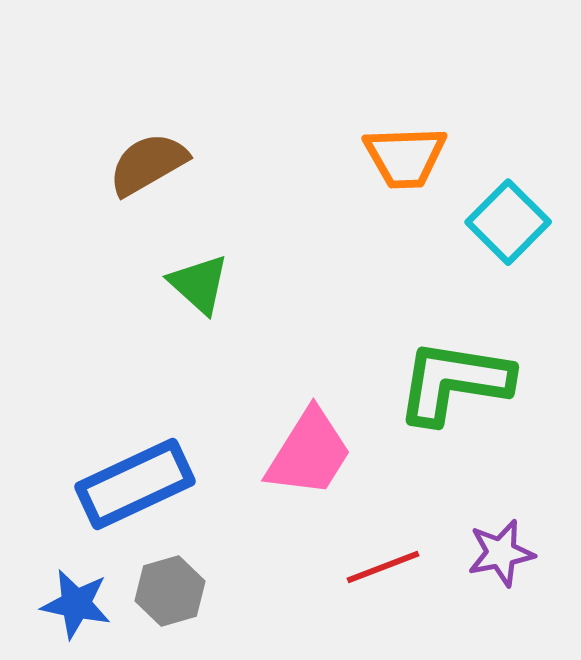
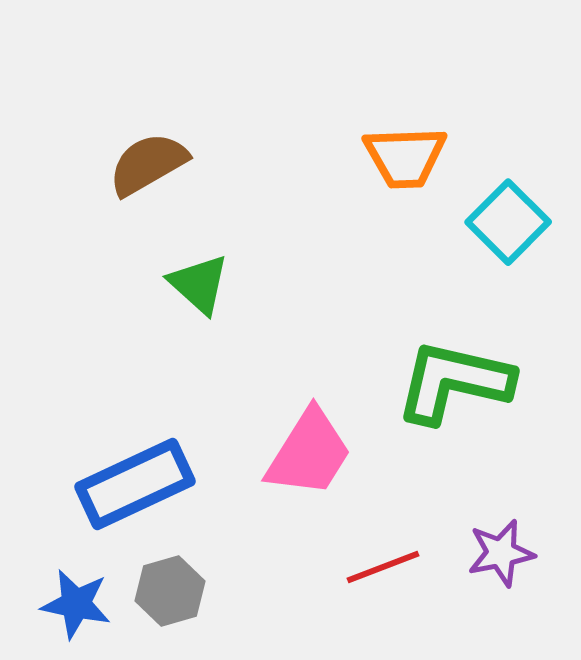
green L-shape: rotated 4 degrees clockwise
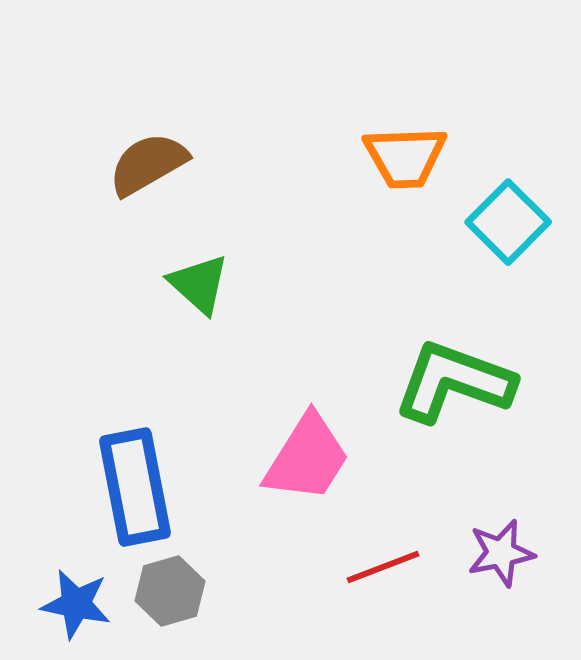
green L-shape: rotated 7 degrees clockwise
pink trapezoid: moved 2 px left, 5 px down
blue rectangle: moved 3 px down; rotated 76 degrees counterclockwise
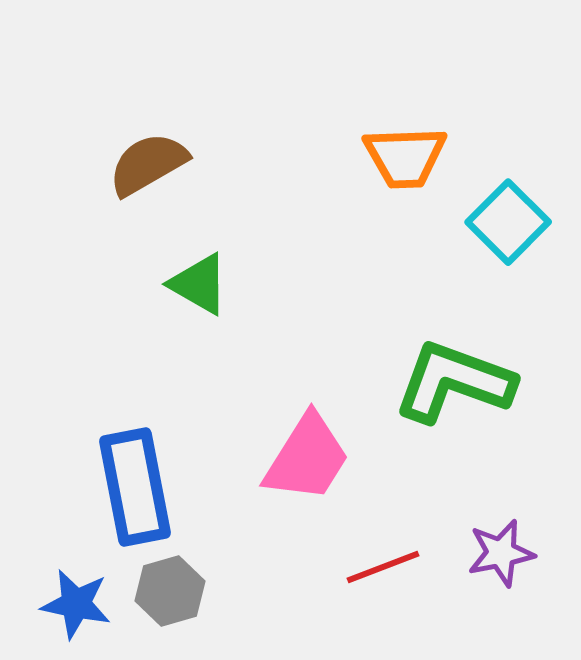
green triangle: rotated 12 degrees counterclockwise
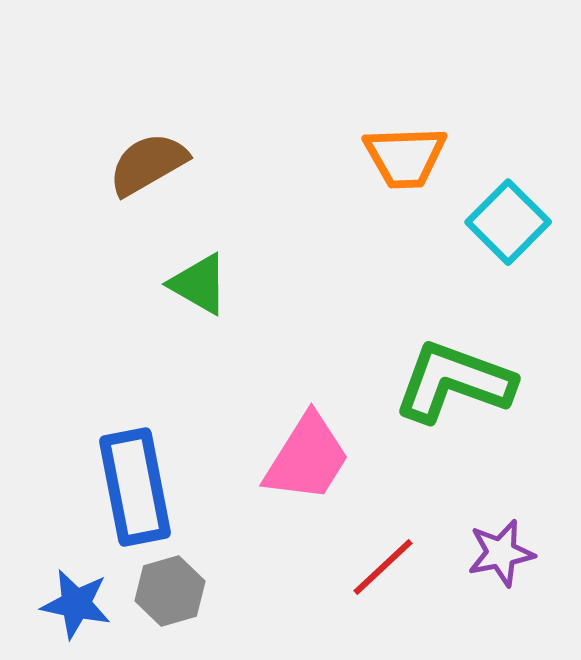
red line: rotated 22 degrees counterclockwise
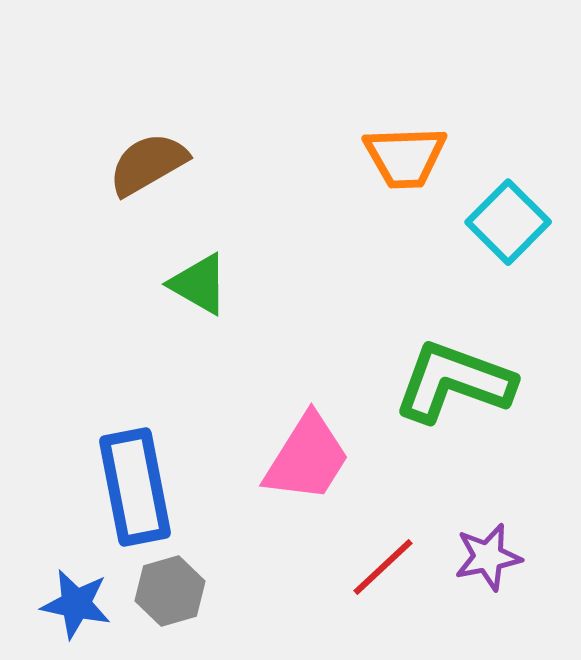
purple star: moved 13 px left, 4 px down
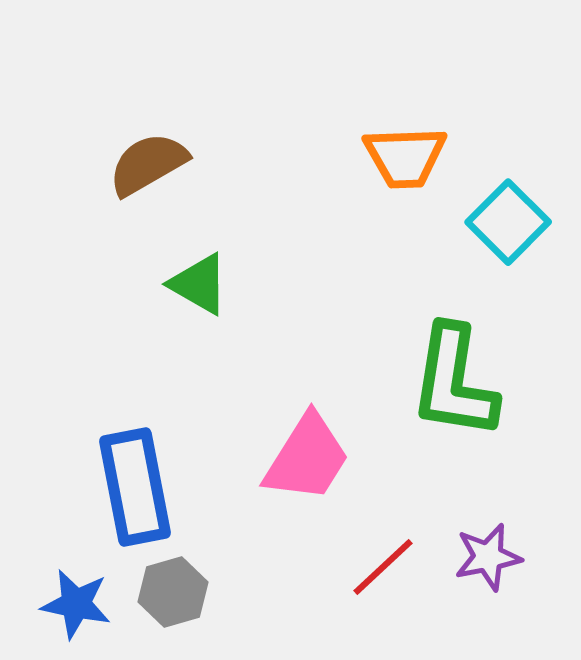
green L-shape: rotated 101 degrees counterclockwise
gray hexagon: moved 3 px right, 1 px down
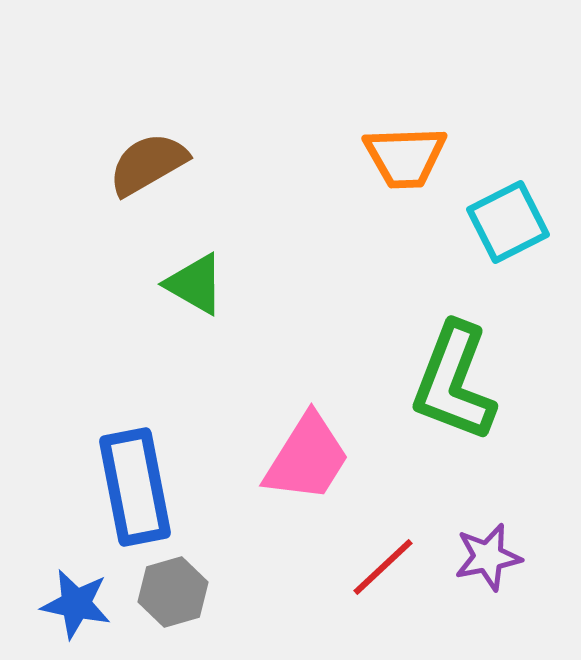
cyan square: rotated 18 degrees clockwise
green triangle: moved 4 px left
green L-shape: rotated 12 degrees clockwise
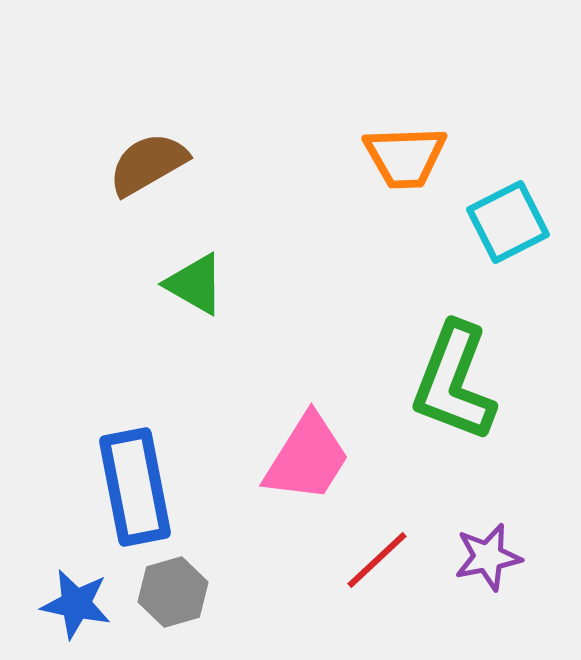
red line: moved 6 px left, 7 px up
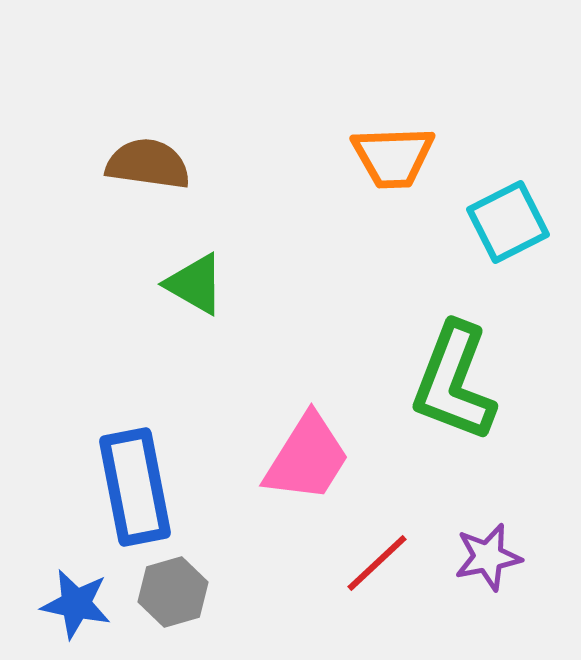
orange trapezoid: moved 12 px left
brown semicircle: rotated 38 degrees clockwise
red line: moved 3 px down
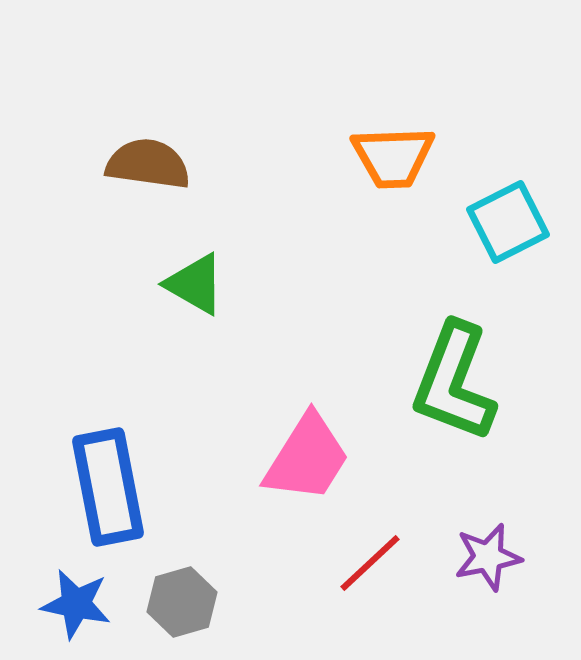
blue rectangle: moved 27 px left
red line: moved 7 px left
gray hexagon: moved 9 px right, 10 px down
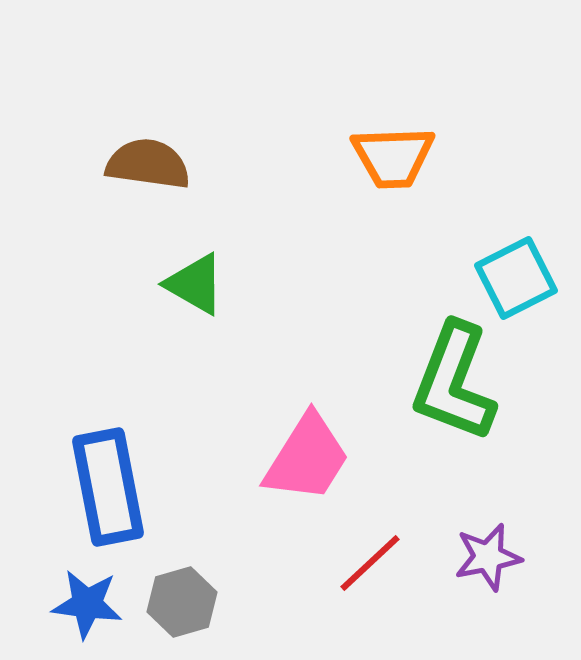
cyan square: moved 8 px right, 56 px down
blue star: moved 11 px right; rotated 4 degrees counterclockwise
